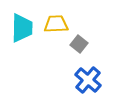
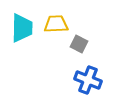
gray square: rotated 12 degrees counterclockwise
blue cross: rotated 20 degrees counterclockwise
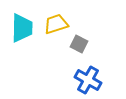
yellow trapezoid: rotated 15 degrees counterclockwise
blue cross: rotated 8 degrees clockwise
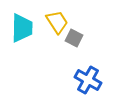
yellow trapezoid: moved 1 px right, 2 px up; rotated 75 degrees clockwise
gray square: moved 5 px left, 6 px up
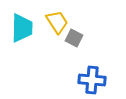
blue cross: moved 4 px right; rotated 24 degrees counterclockwise
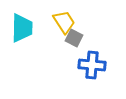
yellow trapezoid: moved 7 px right
blue cross: moved 15 px up
